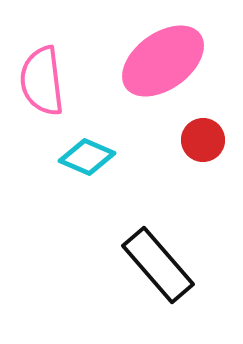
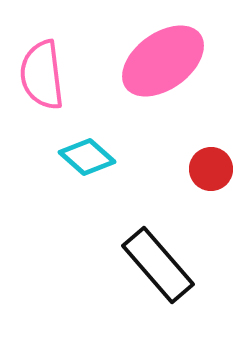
pink semicircle: moved 6 px up
red circle: moved 8 px right, 29 px down
cyan diamond: rotated 18 degrees clockwise
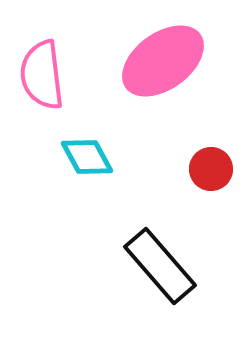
cyan diamond: rotated 20 degrees clockwise
black rectangle: moved 2 px right, 1 px down
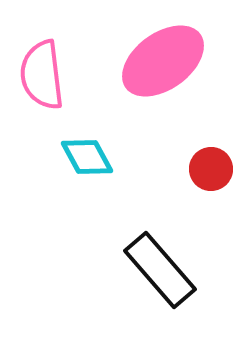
black rectangle: moved 4 px down
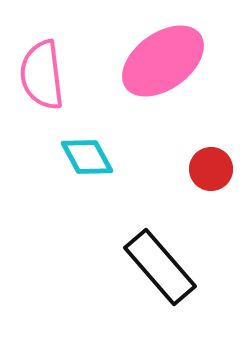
black rectangle: moved 3 px up
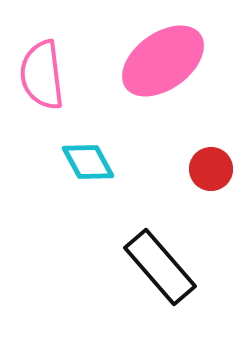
cyan diamond: moved 1 px right, 5 px down
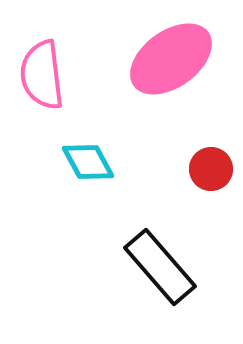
pink ellipse: moved 8 px right, 2 px up
